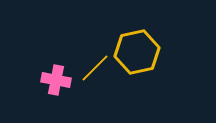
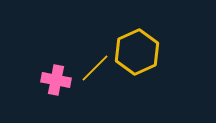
yellow hexagon: rotated 12 degrees counterclockwise
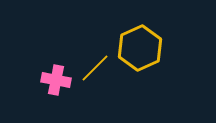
yellow hexagon: moved 3 px right, 4 px up
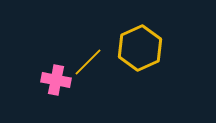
yellow line: moved 7 px left, 6 px up
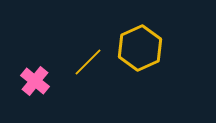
pink cross: moved 21 px left, 1 px down; rotated 28 degrees clockwise
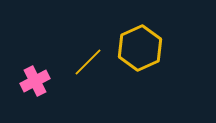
pink cross: rotated 24 degrees clockwise
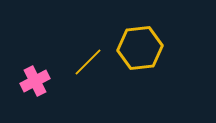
yellow hexagon: rotated 18 degrees clockwise
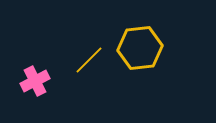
yellow line: moved 1 px right, 2 px up
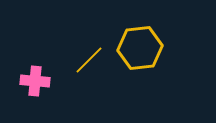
pink cross: rotated 32 degrees clockwise
